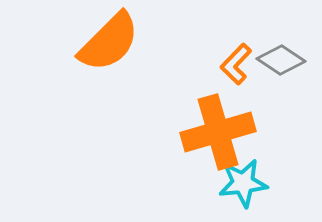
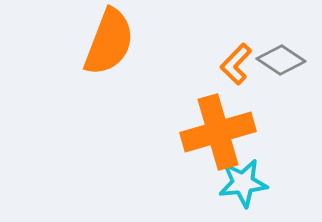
orange semicircle: rotated 24 degrees counterclockwise
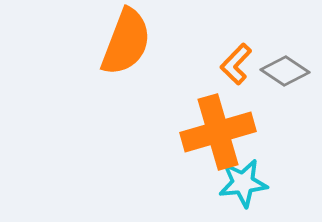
orange semicircle: moved 17 px right
gray diamond: moved 4 px right, 11 px down
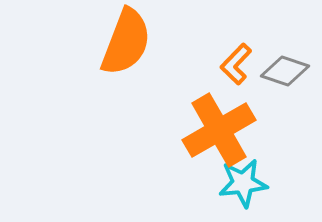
gray diamond: rotated 15 degrees counterclockwise
orange cross: moved 1 px right, 2 px up; rotated 14 degrees counterclockwise
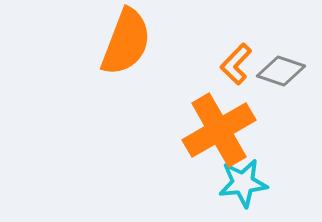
gray diamond: moved 4 px left
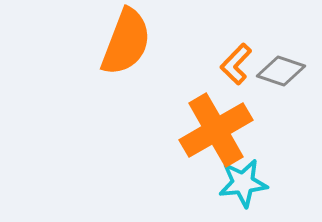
orange cross: moved 3 px left
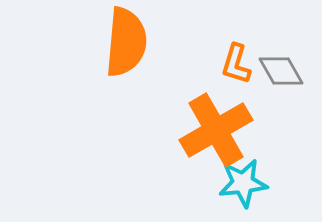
orange semicircle: rotated 16 degrees counterclockwise
orange L-shape: rotated 27 degrees counterclockwise
gray diamond: rotated 42 degrees clockwise
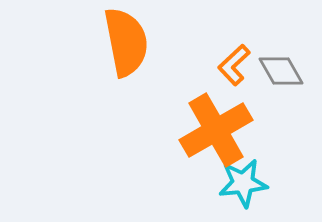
orange semicircle: rotated 16 degrees counterclockwise
orange L-shape: moved 2 px left, 1 px down; rotated 30 degrees clockwise
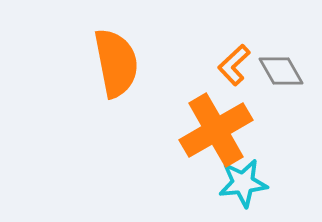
orange semicircle: moved 10 px left, 21 px down
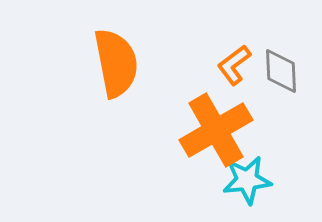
orange L-shape: rotated 6 degrees clockwise
gray diamond: rotated 27 degrees clockwise
cyan star: moved 4 px right, 3 px up
